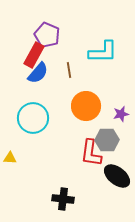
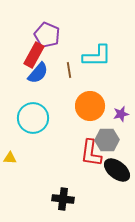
cyan L-shape: moved 6 px left, 4 px down
orange circle: moved 4 px right
black ellipse: moved 6 px up
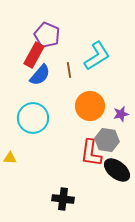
cyan L-shape: rotated 32 degrees counterclockwise
blue semicircle: moved 2 px right, 2 px down
gray hexagon: rotated 10 degrees clockwise
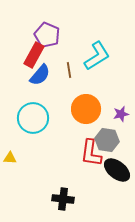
orange circle: moved 4 px left, 3 px down
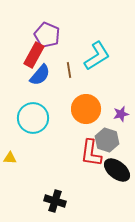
gray hexagon: rotated 10 degrees clockwise
black cross: moved 8 px left, 2 px down; rotated 10 degrees clockwise
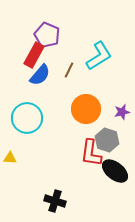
cyan L-shape: moved 2 px right
brown line: rotated 35 degrees clockwise
purple star: moved 1 px right, 2 px up
cyan circle: moved 6 px left
black ellipse: moved 2 px left, 1 px down
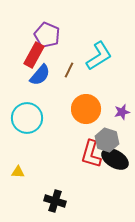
red L-shape: moved 1 px down; rotated 8 degrees clockwise
yellow triangle: moved 8 px right, 14 px down
black ellipse: moved 12 px up; rotated 8 degrees counterclockwise
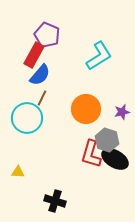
brown line: moved 27 px left, 28 px down
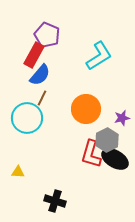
purple star: moved 6 px down
gray hexagon: rotated 15 degrees clockwise
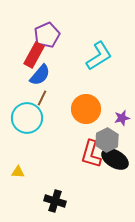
purple pentagon: rotated 25 degrees clockwise
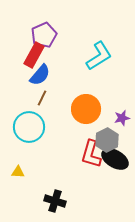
purple pentagon: moved 3 px left
cyan circle: moved 2 px right, 9 px down
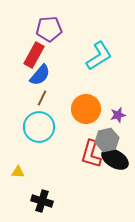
purple pentagon: moved 5 px right, 6 px up; rotated 20 degrees clockwise
purple star: moved 4 px left, 3 px up
cyan circle: moved 10 px right
gray hexagon: rotated 15 degrees clockwise
black cross: moved 13 px left
